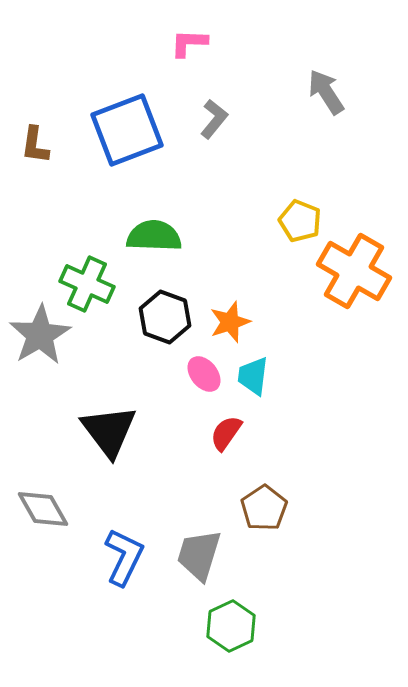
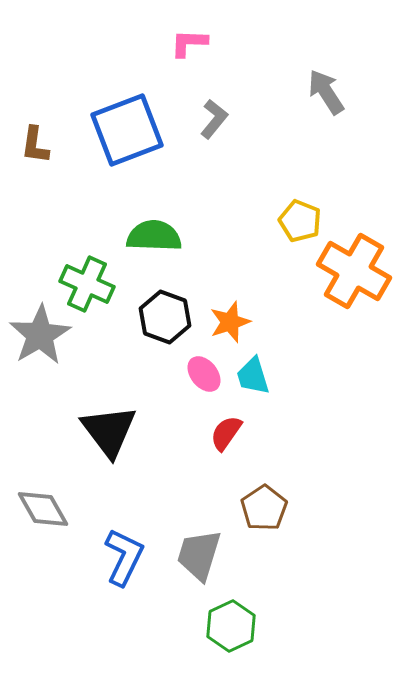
cyan trapezoid: rotated 24 degrees counterclockwise
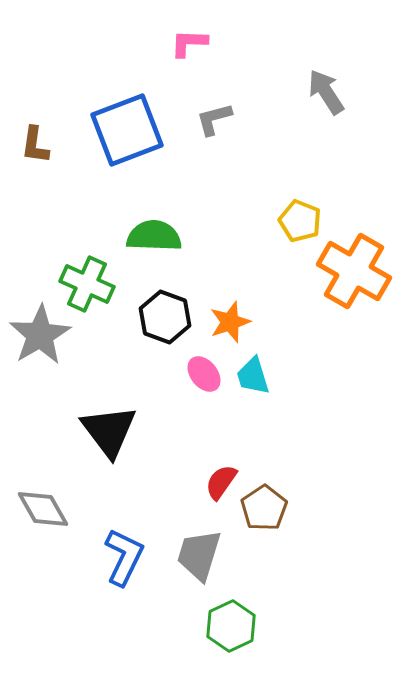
gray L-shape: rotated 144 degrees counterclockwise
red semicircle: moved 5 px left, 49 px down
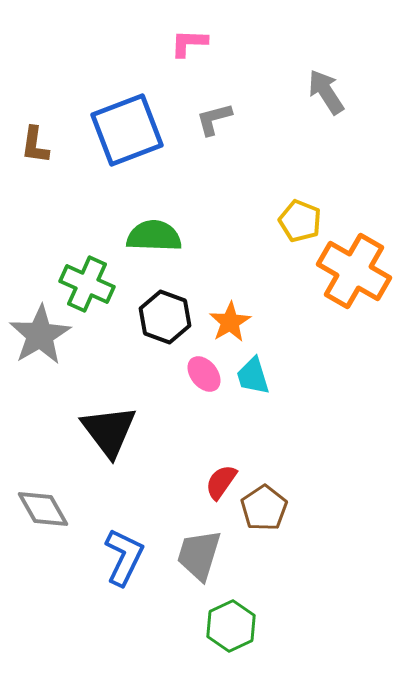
orange star: rotated 12 degrees counterclockwise
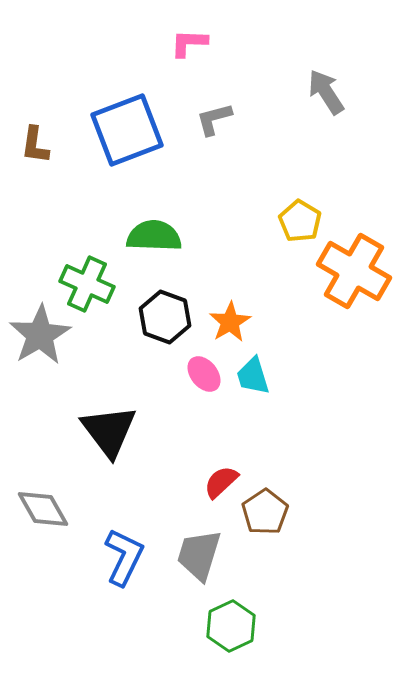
yellow pentagon: rotated 9 degrees clockwise
red semicircle: rotated 12 degrees clockwise
brown pentagon: moved 1 px right, 4 px down
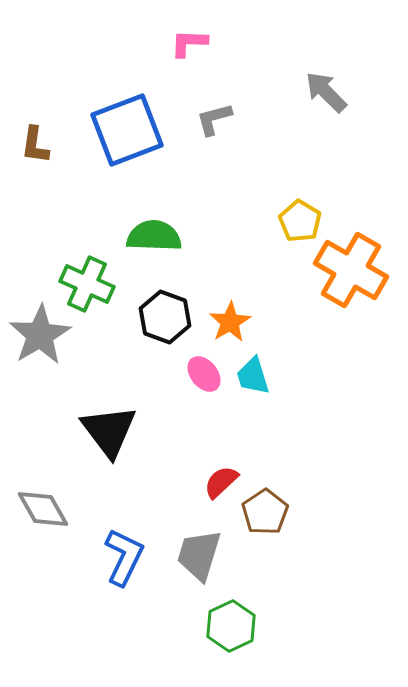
gray arrow: rotated 12 degrees counterclockwise
orange cross: moved 3 px left, 1 px up
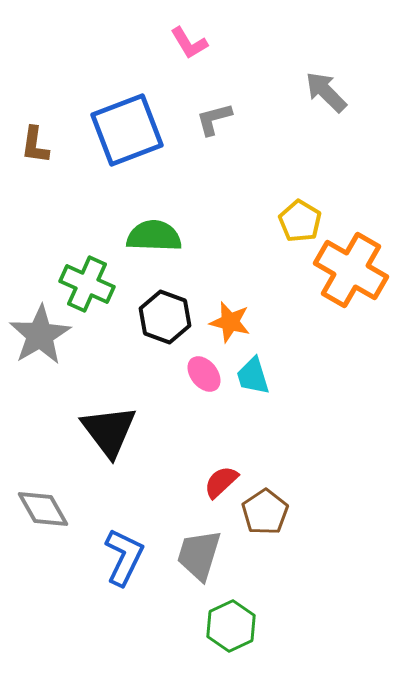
pink L-shape: rotated 123 degrees counterclockwise
orange star: rotated 27 degrees counterclockwise
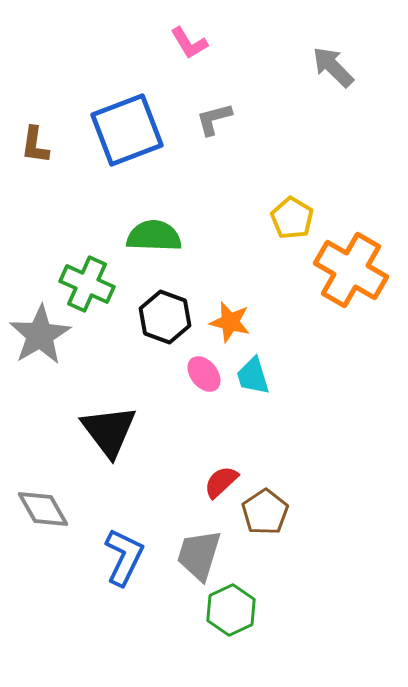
gray arrow: moved 7 px right, 25 px up
yellow pentagon: moved 8 px left, 3 px up
green hexagon: moved 16 px up
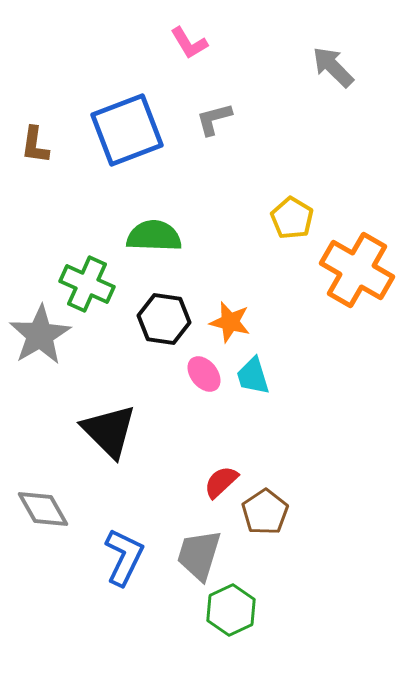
orange cross: moved 6 px right
black hexagon: moved 1 px left, 2 px down; rotated 12 degrees counterclockwise
black triangle: rotated 8 degrees counterclockwise
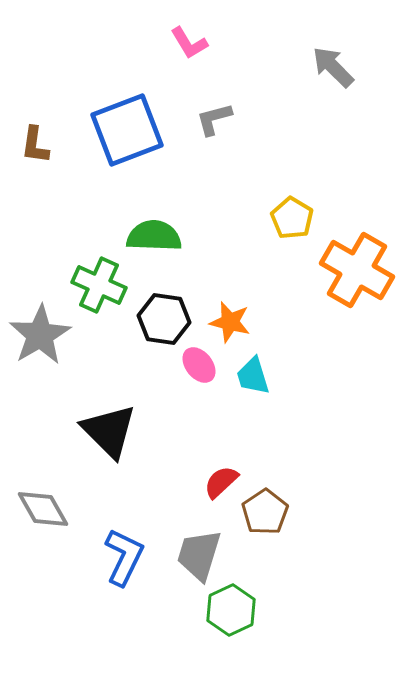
green cross: moved 12 px right, 1 px down
pink ellipse: moved 5 px left, 9 px up
